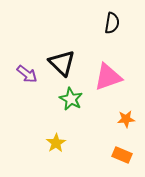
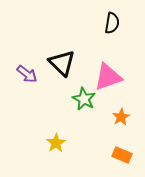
green star: moved 13 px right
orange star: moved 5 px left, 2 px up; rotated 24 degrees counterclockwise
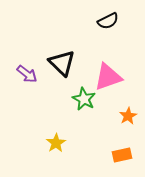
black semicircle: moved 4 px left, 2 px up; rotated 55 degrees clockwise
orange star: moved 7 px right, 1 px up
orange rectangle: rotated 36 degrees counterclockwise
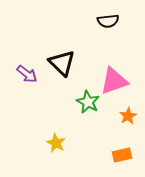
black semicircle: rotated 20 degrees clockwise
pink triangle: moved 6 px right, 4 px down
green star: moved 4 px right, 3 px down
yellow star: rotated 12 degrees counterclockwise
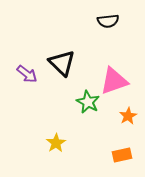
yellow star: rotated 12 degrees clockwise
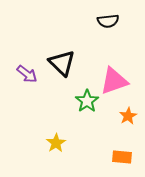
green star: moved 1 px left, 1 px up; rotated 10 degrees clockwise
orange rectangle: moved 2 px down; rotated 18 degrees clockwise
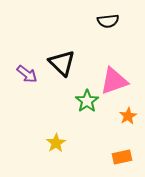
orange rectangle: rotated 18 degrees counterclockwise
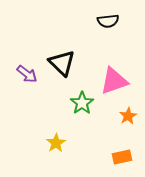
green star: moved 5 px left, 2 px down
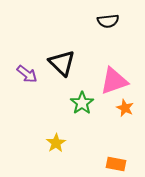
orange star: moved 3 px left, 8 px up; rotated 18 degrees counterclockwise
orange rectangle: moved 6 px left, 7 px down; rotated 24 degrees clockwise
